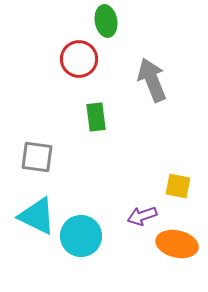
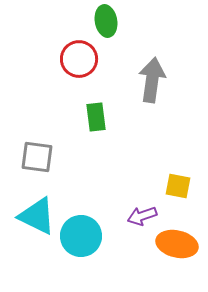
gray arrow: rotated 30 degrees clockwise
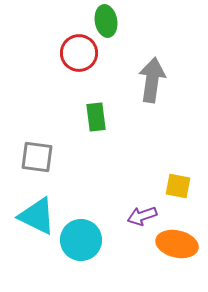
red circle: moved 6 px up
cyan circle: moved 4 px down
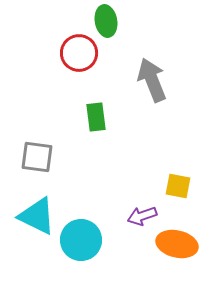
gray arrow: rotated 30 degrees counterclockwise
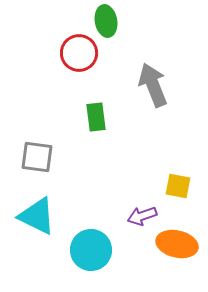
gray arrow: moved 1 px right, 5 px down
cyan circle: moved 10 px right, 10 px down
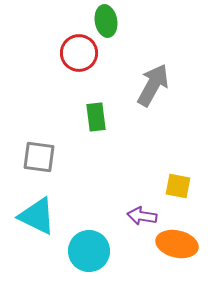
gray arrow: rotated 51 degrees clockwise
gray square: moved 2 px right
purple arrow: rotated 28 degrees clockwise
cyan circle: moved 2 px left, 1 px down
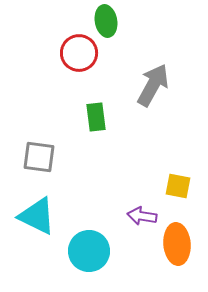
orange ellipse: rotated 72 degrees clockwise
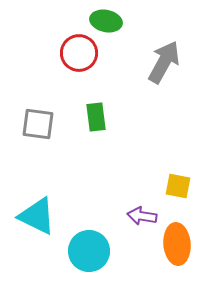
green ellipse: rotated 68 degrees counterclockwise
gray arrow: moved 11 px right, 23 px up
gray square: moved 1 px left, 33 px up
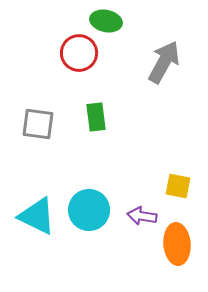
cyan circle: moved 41 px up
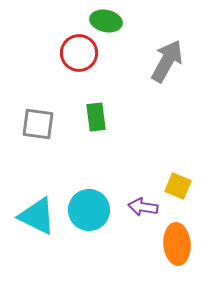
gray arrow: moved 3 px right, 1 px up
yellow square: rotated 12 degrees clockwise
purple arrow: moved 1 px right, 9 px up
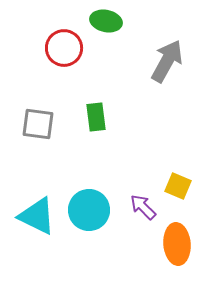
red circle: moved 15 px left, 5 px up
purple arrow: rotated 36 degrees clockwise
